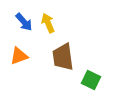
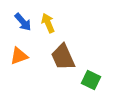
blue arrow: moved 1 px left
brown trapezoid: rotated 16 degrees counterclockwise
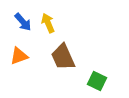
green square: moved 6 px right, 1 px down
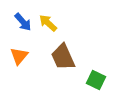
yellow arrow: rotated 24 degrees counterclockwise
orange triangle: rotated 30 degrees counterclockwise
green square: moved 1 px left, 1 px up
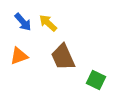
orange triangle: rotated 30 degrees clockwise
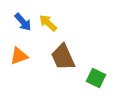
green square: moved 2 px up
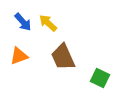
green square: moved 4 px right
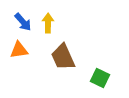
yellow arrow: rotated 48 degrees clockwise
orange triangle: moved 6 px up; rotated 12 degrees clockwise
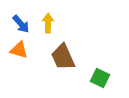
blue arrow: moved 2 px left, 2 px down
orange triangle: rotated 24 degrees clockwise
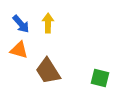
brown trapezoid: moved 15 px left, 14 px down; rotated 8 degrees counterclockwise
green square: rotated 12 degrees counterclockwise
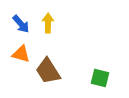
orange triangle: moved 2 px right, 4 px down
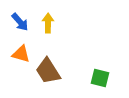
blue arrow: moved 1 px left, 2 px up
